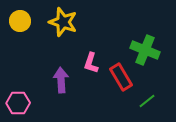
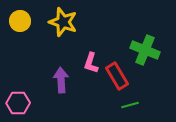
red rectangle: moved 4 px left, 1 px up
green line: moved 17 px left, 4 px down; rotated 24 degrees clockwise
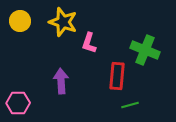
pink L-shape: moved 2 px left, 20 px up
red rectangle: rotated 36 degrees clockwise
purple arrow: moved 1 px down
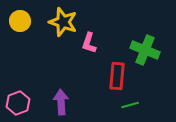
purple arrow: moved 21 px down
pink hexagon: rotated 20 degrees counterclockwise
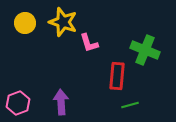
yellow circle: moved 5 px right, 2 px down
pink L-shape: rotated 35 degrees counterclockwise
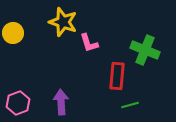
yellow circle: moved 12 px left, 10 px down
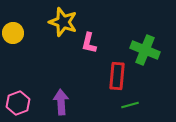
pink L-shape: rotated 30 degrees clockwise
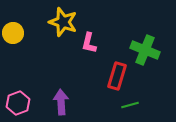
red rectangle: rotated 12 degrees clockwise
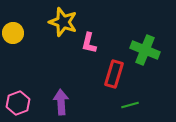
red rectangle: moved 3 px left, 2 px up
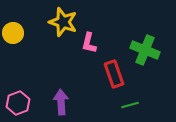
red rectangle: rotated 36 degrees counterclockwise
